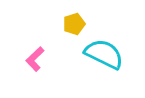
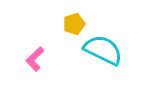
cyan semicircle: moved 1 px left, 4 px up
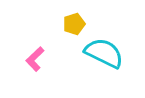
cyan semicircle: moved 1 px right, 3 px down
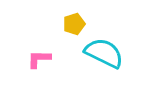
pink L-shape: moved 4 px right; rotated 45 degrees clockwise
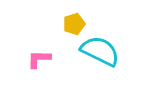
cyan semicircle: moved 4 px left, 2 px up
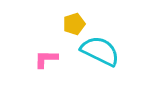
pink L-shape: moved 7 px right
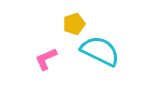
pink L-shape: rotated 25 degrees counterclockwise
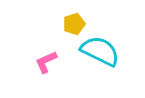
pink L-shape: moved 3 px down
